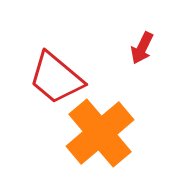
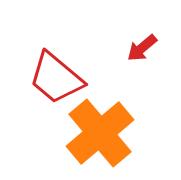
red arrow: rotated 24 degrees clockwise
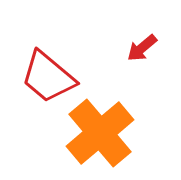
red trapezoid: moved 8 px left, 1 px up
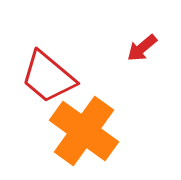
orange cross: moved 16 px left, 2 px up; rotated 14 degrees counterclockwise
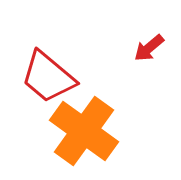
red arrow: moved 7 px right
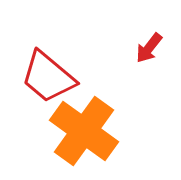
red arrow: rotated 12 degrees counterclockwise
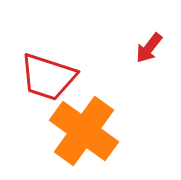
red trapezoid: rotated 22 degrees counterclockwise
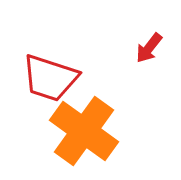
red trapezoid: moved 2 px right, 1 px down
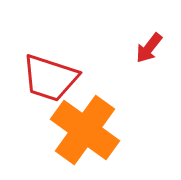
orange cross: moved 1 px right, 1 px up
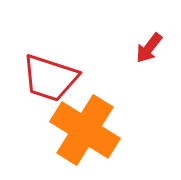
orange cross: rotated 4 degrees counterclockwise
